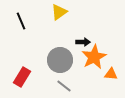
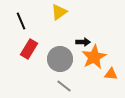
gray circle: moved 1 px up
red rectangle: moved 7 px right, 28 px up
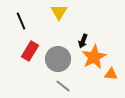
yellow triangle: rotated 24 degrees counterclockwise
black arrow: moved 1 px up; rotated 112 degrees clockwise
red rectangle: moved 1 px right, 2 px down
gray circle: moved 2 px left
gray line: moved 1 px left
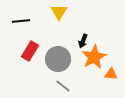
black line: rotated 72 degrees counterclockwise
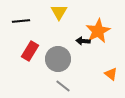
black arrow: rotated 72 degrees clockwise
orange star: moved 4 px right, 26 px up
orange triangle: rotated 32 degrees clockwise
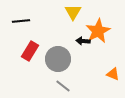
yellow triangle: moved 14 px right
orange triangle: moved 2 px right; rotated 16 degrees counterclockwise
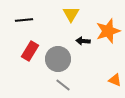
yellow triangle: moved 2 px left, 2 px down
black line: moved 3 px right, 1 px up
orange star: moved 10 px right; rotated 10 degrees clockwise
orange triangle: moved 2 px right, 6 px down
gray line: moved 1 px up
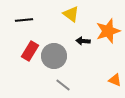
yellow triangle: rotated 24 degrees counterclockwise
gray circle: moved 4 px left, 3 px up
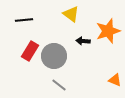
gray line: moved 4 px left
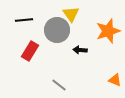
yellow triangle: rotated 18 degrees clockwise
black arrow: moved 3 px left, 9 px down
gray circle: moved 3 px right, 26 px up
